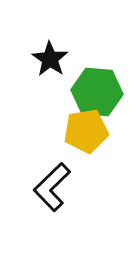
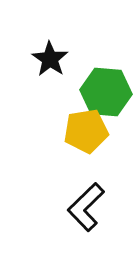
green hexagon: moved 9 px right
black L-shape: moved 34 px right, 20 px down
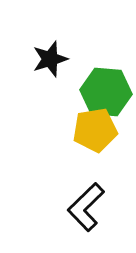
black star: rotated 21 degrees clockwise
yellow pentagon: moved 9 px right, 1 px up
